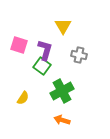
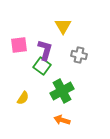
pink square: rotated 24 degrees counterclockwise
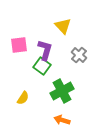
yellow triangle: rotated 12 degrees counterclockwise
gray cross: rotated 28 degrees clockwise
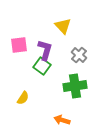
green cross: moved 13 px right, 5 px up; rotated 20 degrees clockwise
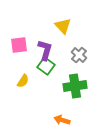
green square: moved 4 px right
yellow semicircle: moved 17 px up
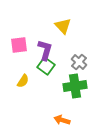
gray cross: moved 7 px down
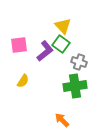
purple L-shape: moved 1 px down; rotated 35 degrees clockwise
gray cross: rotated 21 degrees counterclockwise
green square: moved 15 px right, 22 px up
orange arrow: rotated 28 degrees clockwise
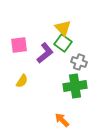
yellow triangle: moved 2 px down
green square: moved 2 px right, 1 px up
purple L-shape: moved 2 px down
yellow semicircle: moved 1 px left
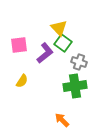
yellow triangle: moved 4 px left
